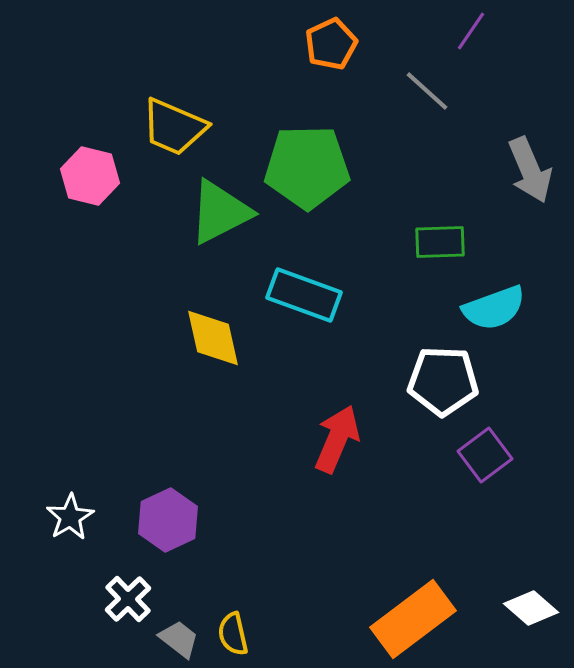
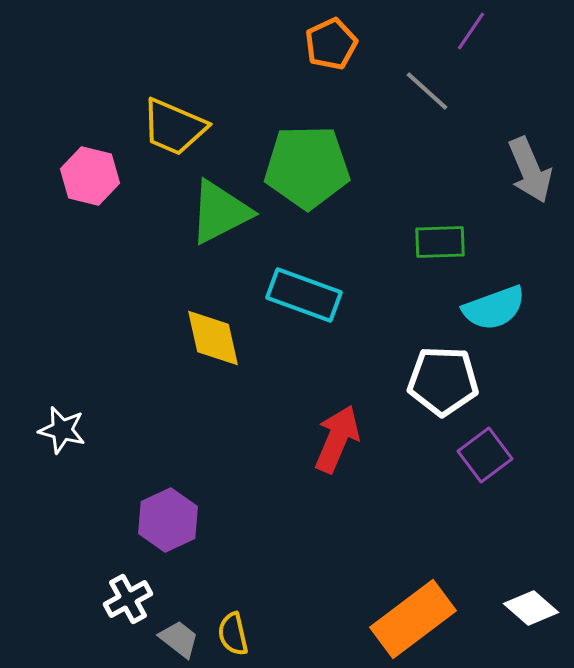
white star: moved 8 px left, 87 px up; rotated 27 degrees counterclockwise
white cross: rotated 15 degrees clockwise
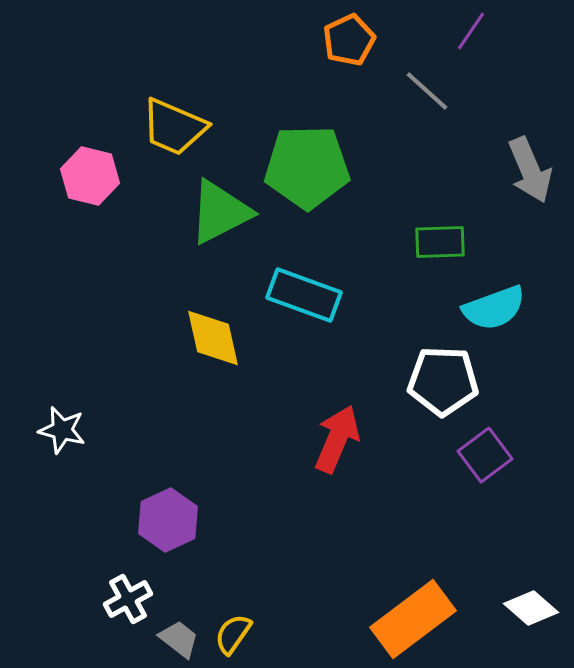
orange pentagon: moved 18 px right, 4 px up
yellow semicircle: rotated 48 degrees clockwise
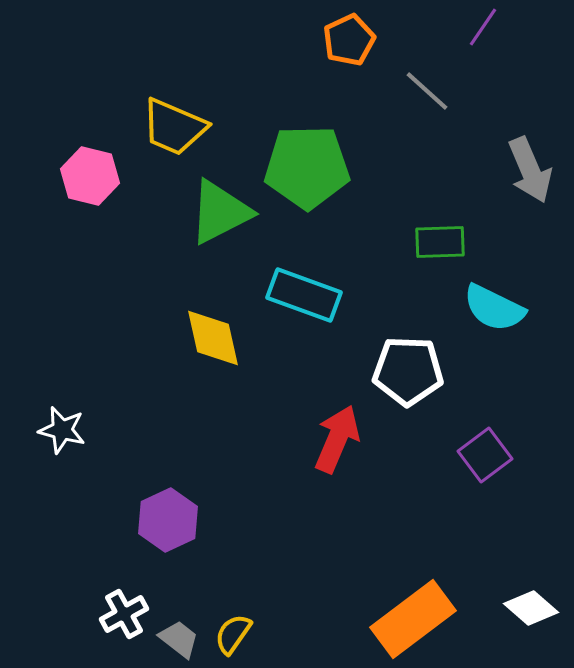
purple line: moved 12 px right, 4 px up
cyan semicircle: rotated 46 degrees clockwise
white pentagon: moved 35 px left, 10 px up
white cross: moved 4 px left, 15 px down
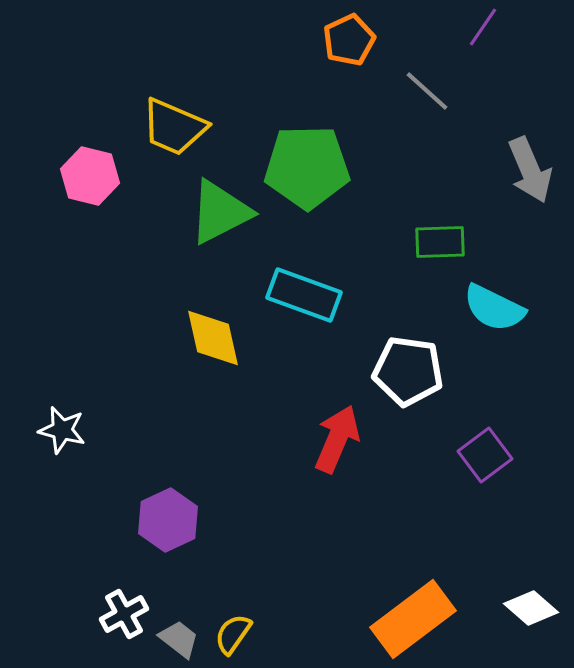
white pentagon: rotated 6 degrees clockwise
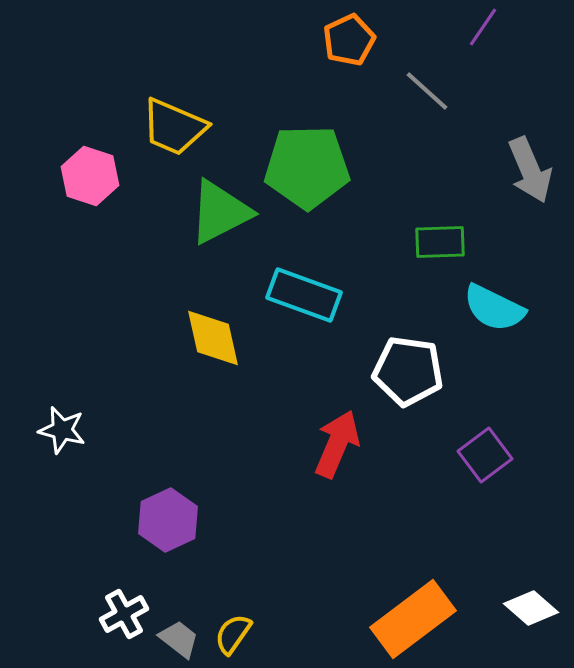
pink hexagon: rotated 4 degrees clockwise
red arrow: moved 5 px down
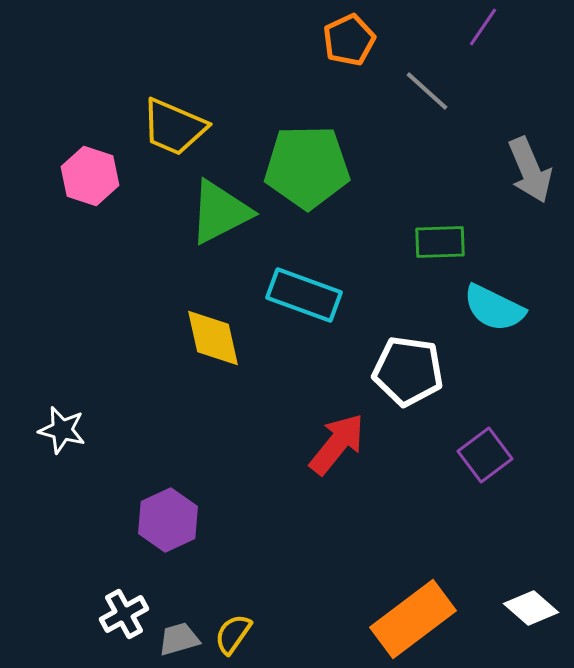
red arrow: rotated 16 degrees clockwise
gray trapezoid: rotated 54 degrees counterclockwise
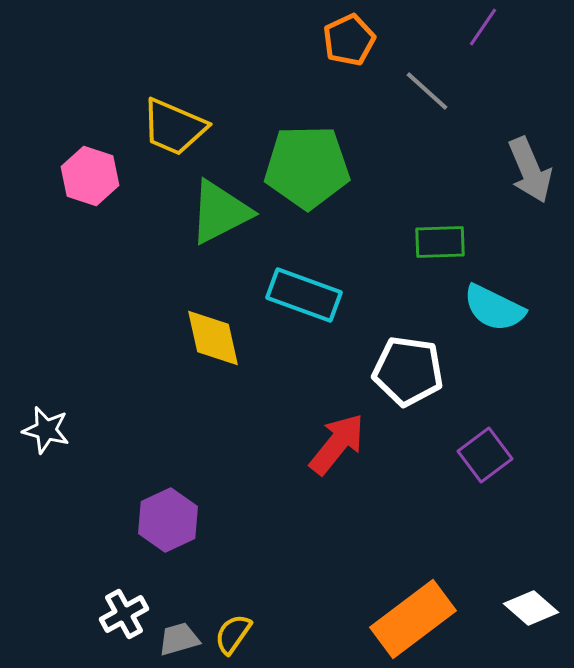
white star: moved 16 px left
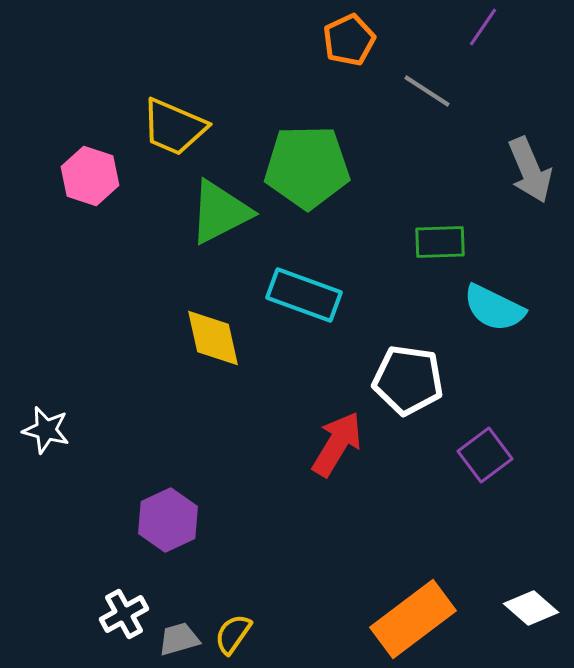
gray line: rotated 9 degrees counterclockwise
white pentagon: moved 9 px down
red arrow: rotated 8 degrees counterclockwise
